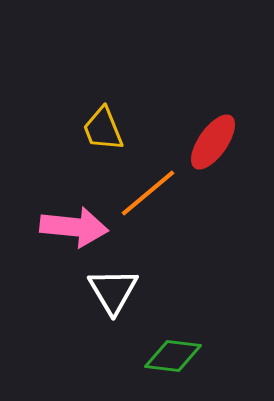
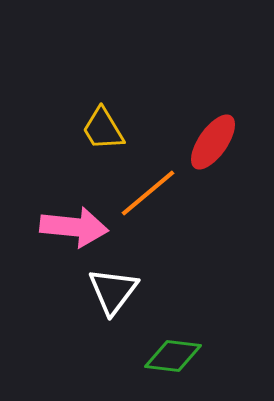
yellow trapezoid: rotated 9 degrees counterclockwise
white triangle: rotated 8 degrees clockwise
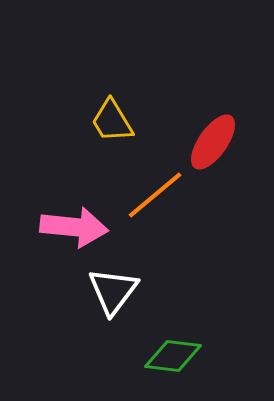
yellow trapezoid: moved 9 px right, 8 px up
orange line: moved 7 px right, 2 px down
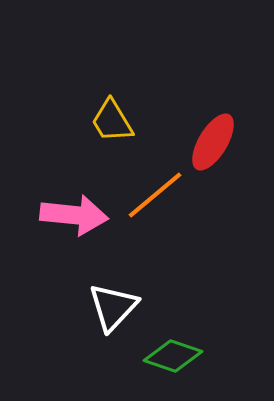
red ellipse: rotated 4 degrees counterclockwise
pink arrow: moved 12 px up
white triangle: moved 16 px down; rotated 6 degrees clockwise
green diamond: rotated 12 degrees clockwise
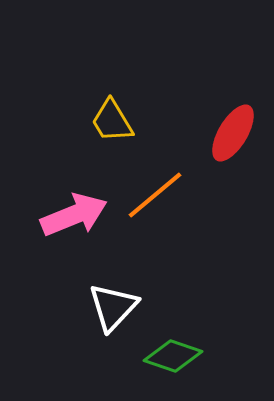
red ellipse: moved 20 px right, 9 px up
pink arrow: rotated 28 degrees counterclockwise
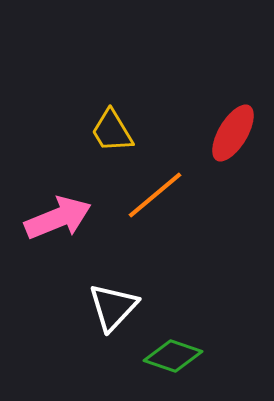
yellow trapezoid: moved 10 px down
pink arrow: moved 16 px left, 3 px down
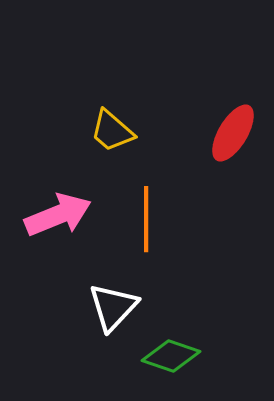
yellow trapezoid: rotated 18 degrees counterclockwise
orange line: moved 9 px left, 24 px down; rotated 50 degrees counterclockwise
pink arrow: moved 3 px up
green diamond: moved 2 px left
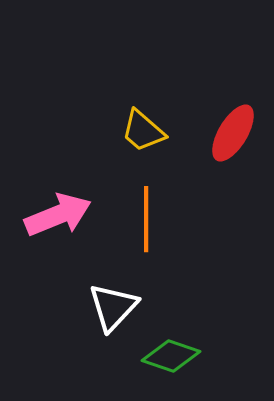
yellow trapezoid: moved 31 px right
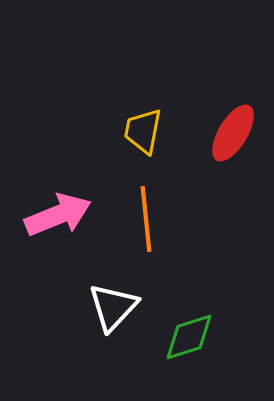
yellow trapezoid: rotated 60 degrees clockwise
orange line: rotated 6 degrees counterclockwise
green diamond: moved 18 px right, 19 px up; rotated 36 degrees counterclockwise
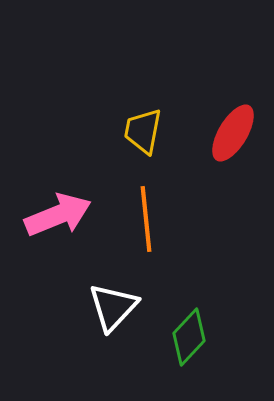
green diamond: rotated 30 degrees counterclockwise
